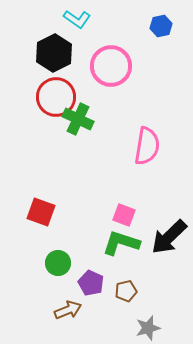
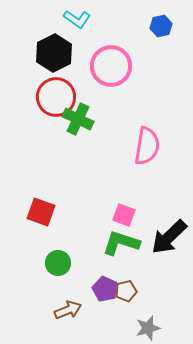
purple pentagon: moved 14 px right, 6 px down
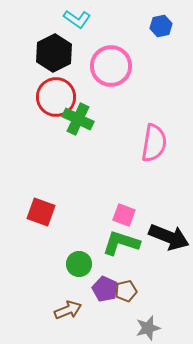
pink semicircle: moved 7 px right, 3 px up
black arrow: rotated 114 degrees counterclockwise
green circle: moved 21 px right, 1 px down
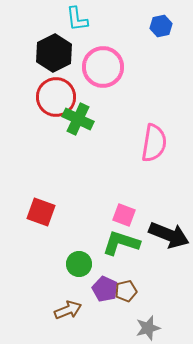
cyan L-shape: rotated 48 degrees clockwise
pink circle: moved 8 px left, 1 px down
black arrow: moved 2 px up
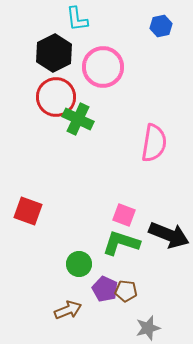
red square: moved 13 px left, 1 px up
brown pentagon: rotated 20 degrees clockwise
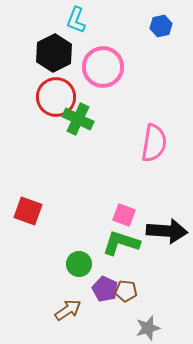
cyan L-shape: moved 1 px left, 1 px down; rotated 28 degrees clockwise
black arrow: moved 2 px left, 4 px up; rotated 18 degrees counterclockwise
brown arrow: rotated 12 degrees counterclockwise
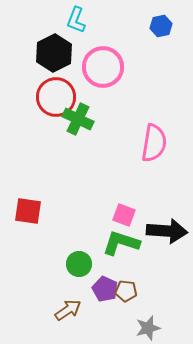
red square: rotated 12 degrees counterclockwise
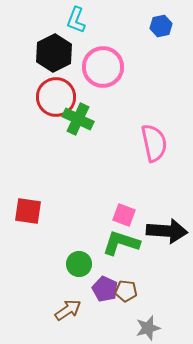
pink semicircle: rotated 21 degrees counterclockwise
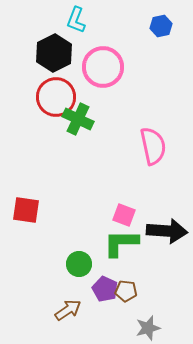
pink semicircle: moved 1 px left, 3 px down
red square: moved 2 px left, 1 px up
green L-shape: rotated 18 degrees counterclockwise
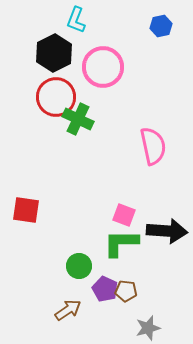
green circle: moved 2 px down
